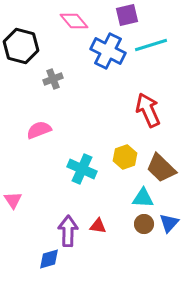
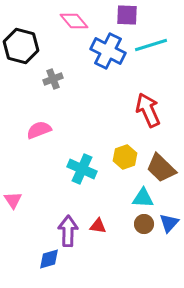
purple square: rotated 15 degrees clockwise
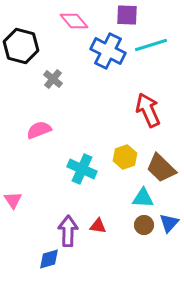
gray cross: rotated 30 degrees counterclockwise
brown circle: moved 1 px down
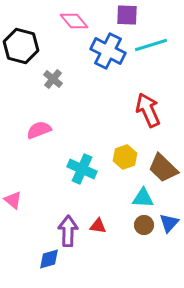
brown trapezoid: moved 2 px right
pink triangle: rotated 18 degrees counterclockwise
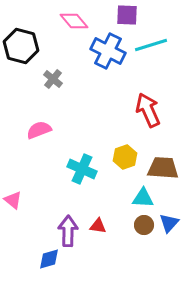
brown trapezoid: rotated 140 degrees clockwise
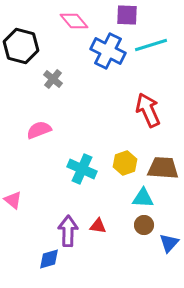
yellow hexagon: moved 6 px down
blue triangle: moved 20 px down
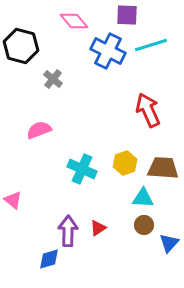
red triangle: moved 2 px down; rotated 42 degrees counterclockwise
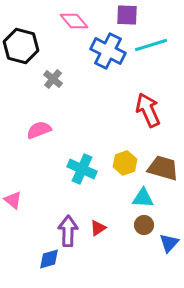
brown trapezoid: rotated 12 degrees clockwise
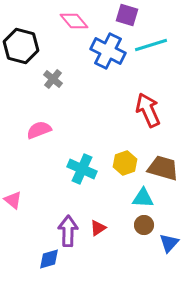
purple square: rotated 15 degrees clockwise
